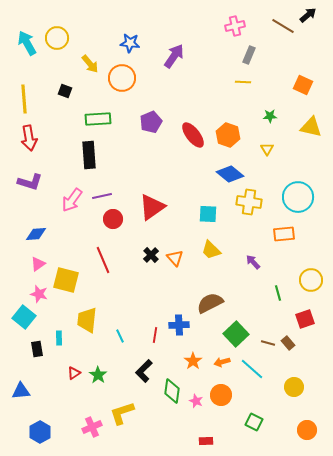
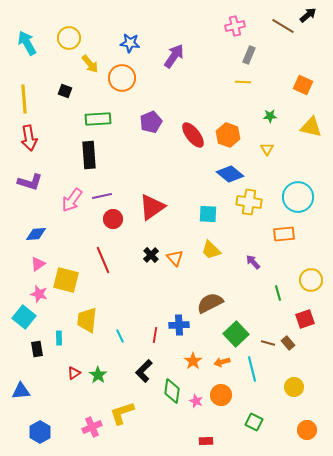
yellow circle at (57, 38): moved 12 px right
cyan line at (252, 369): rotated 35 degrees clockwise
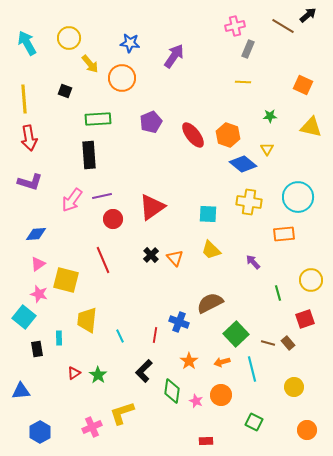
gray rectangle at (249, 55): moved 1 px left, 6 px up
blue diamond at (230, 174): moved 13 px right, 10 px up
blue cross at (179, 325): moved 3 px up; rotated 24 degrees clockwise
orange star at (193, 361): moved 4 px left
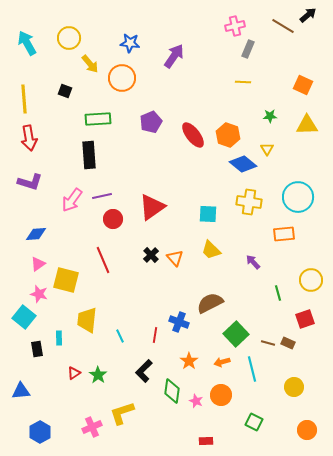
yellow triangle at (311, 127): moved 4 px left, 2 px up; rotated 15 degrees counterclockwise
brown rectangle at (288, 343): rotated 24 degrees counterclockwise
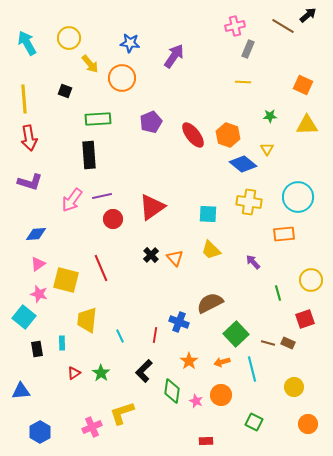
red line at (103, 260): moved 2 px left, 8 px down
cyan rectangle at (59, 338): moved 3 px right, 5 px down
green star at (98, 375): moved 3 px right, 2 px up
orange circle at (307, 430): moved 1 px right, 6 px up
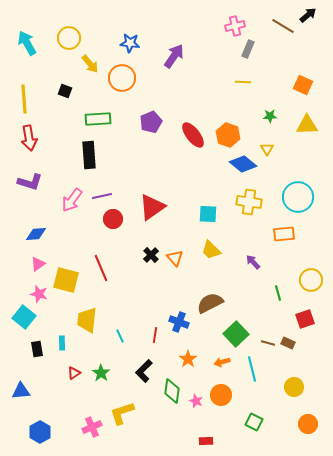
orange star at (189, 361): moved 1 px left, 2 px up
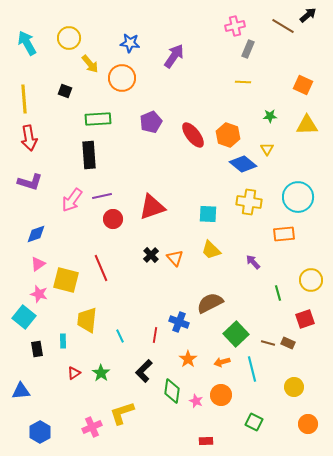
red triangle at (152, 207): rotated 16 degrees clockwise
blue diamond at (36, 234): rotated 15 degrees counterclockwise
cyan rectangle at (62, 343): moved 1 px right, 2 px up
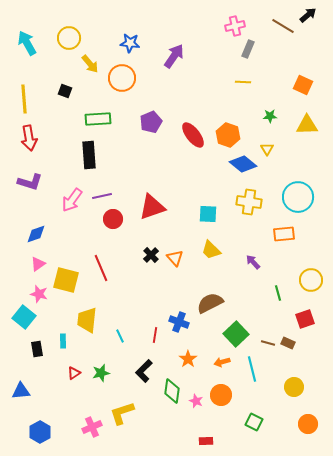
green star at (101, 373): rotated 24 degrees clockwise
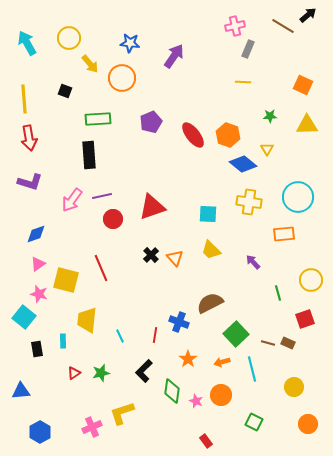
red rectangle at (206, 441): rotated 56 degrees clockwise
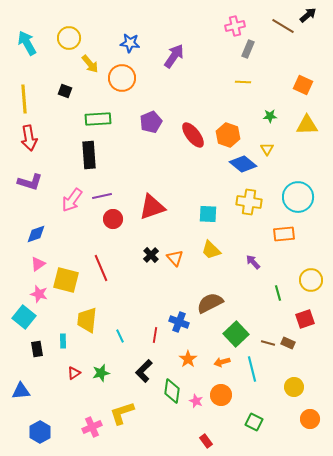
orange circle at (308, 424): moved 2 px right, 5 px up
